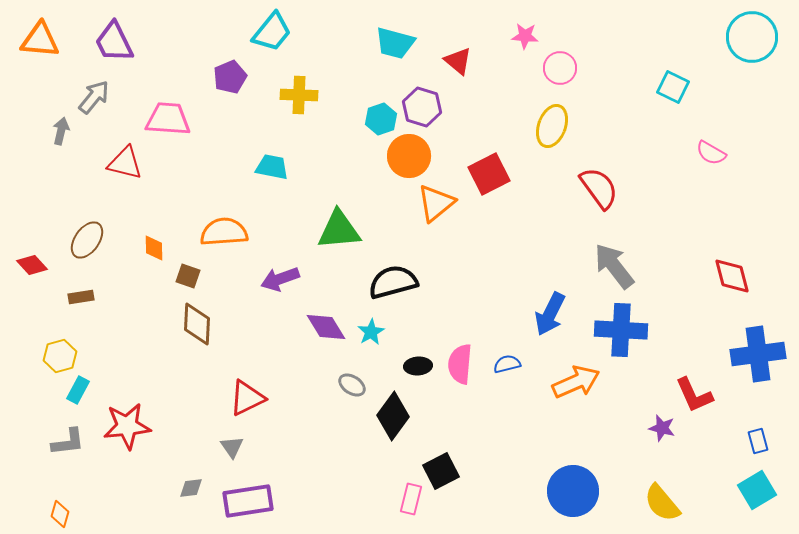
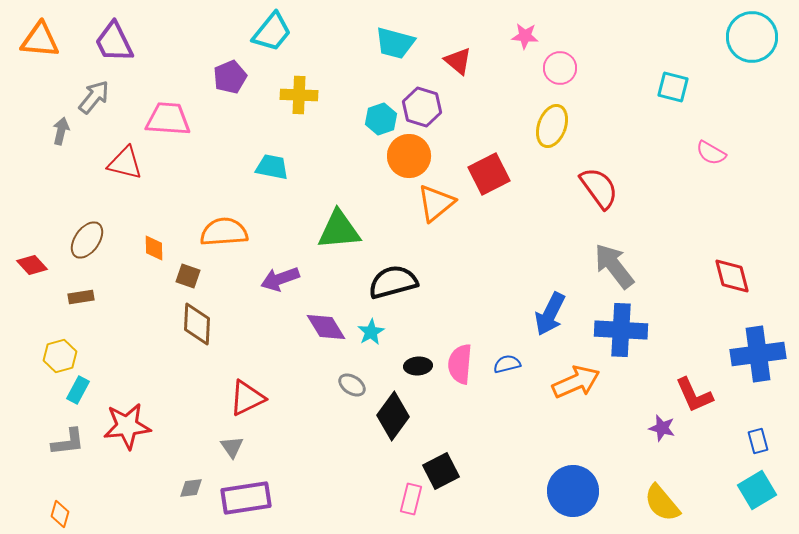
cyan square at (673, 87): rotated 12 degrees counterclockwise
purple rectangle at (248, 501): moved 2 px left, 3 px up
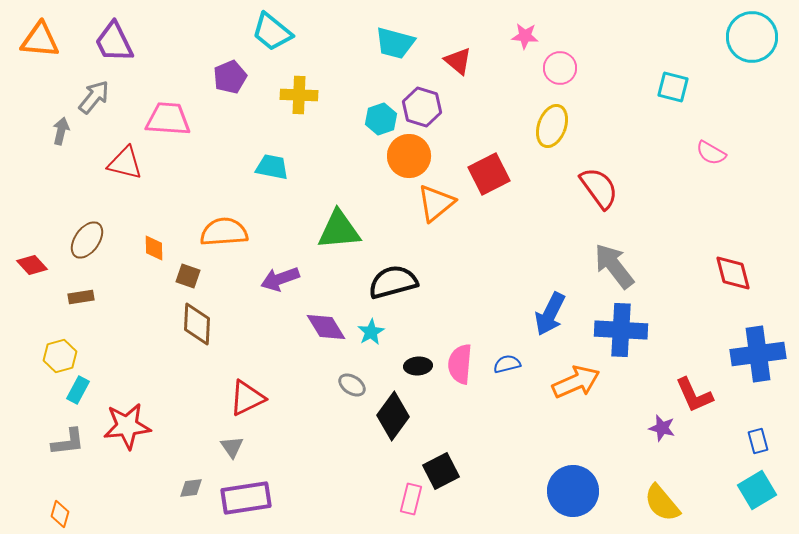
cyan trapezoid at (272, 32): rotated 90 degrees clockwise
red diamond at (732, 276): moved 1 px right, 3 px up
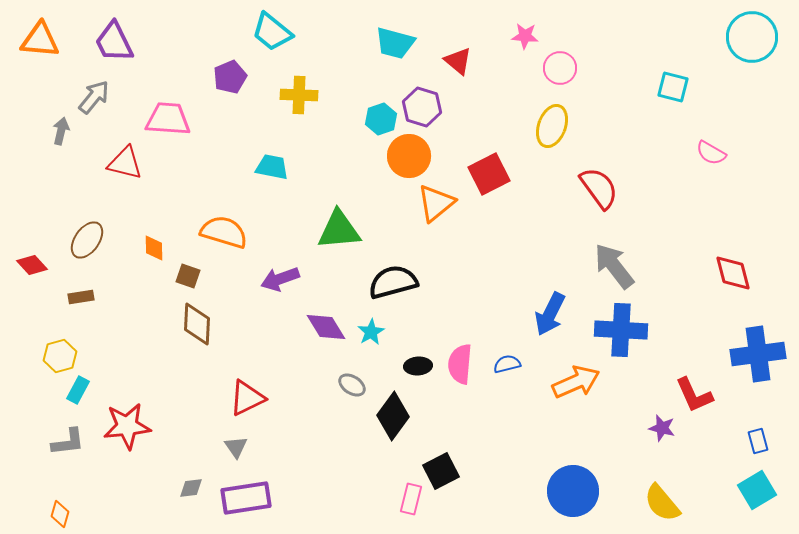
orange semicircle at (224, 232): rotated 21 degrees clockwise
gray triangle at (232, 447): moved 4 px right
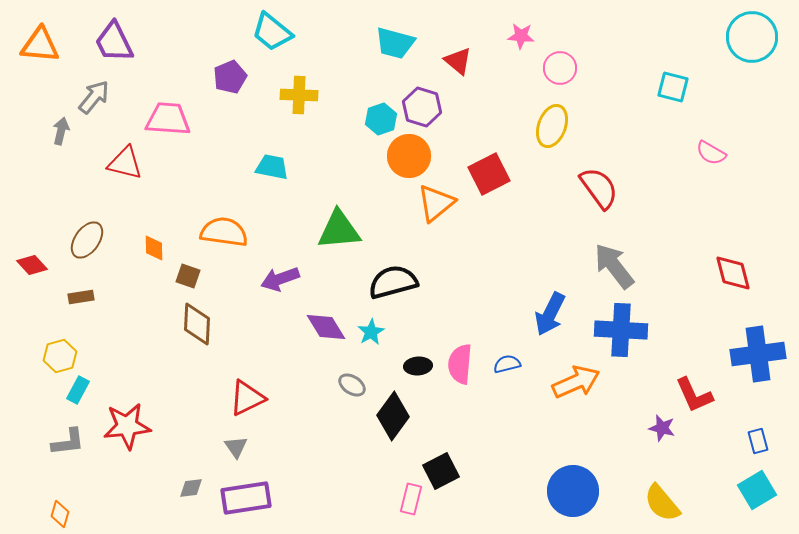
pink star at (525, 36): moved 4 px left
orange triangle at (40, 40): moved 5 px down
orange semicircle at (224, 232): rotated 9 degrees counterclockwise
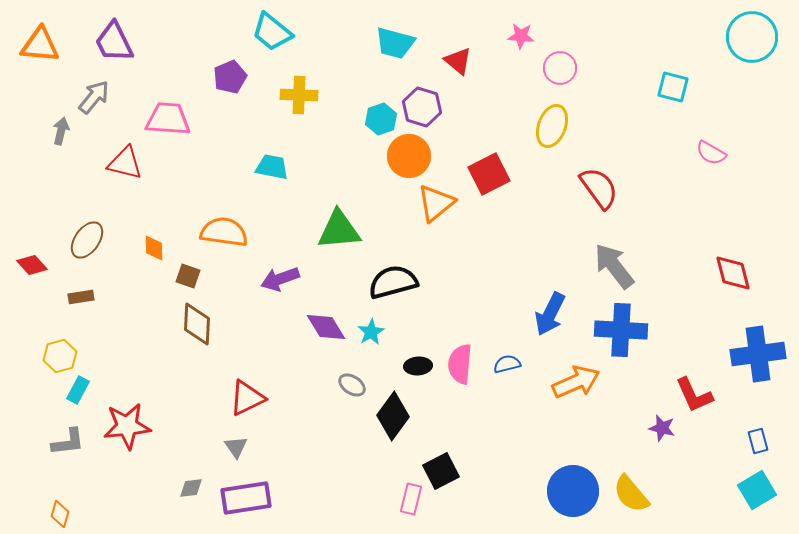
yellow semicircle at (662, 503): moved 31 px left, 9 px up
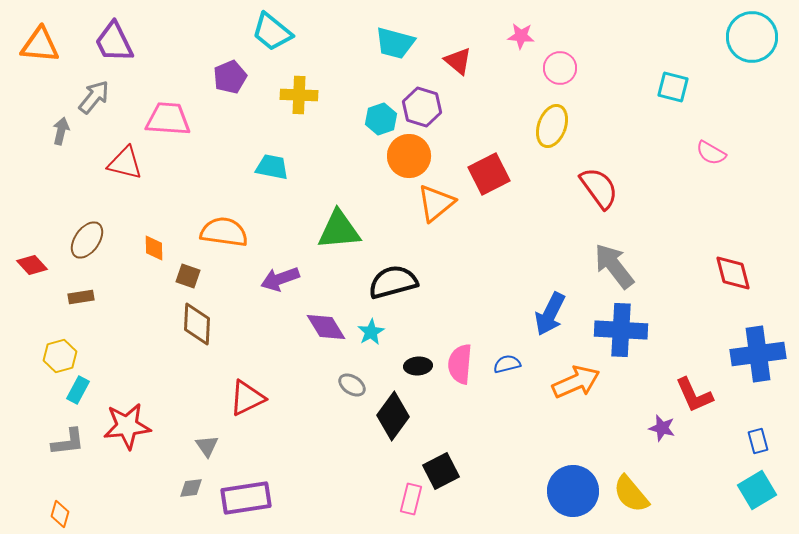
gray triangle at (236, 447): moved 29 px left, 1 px up
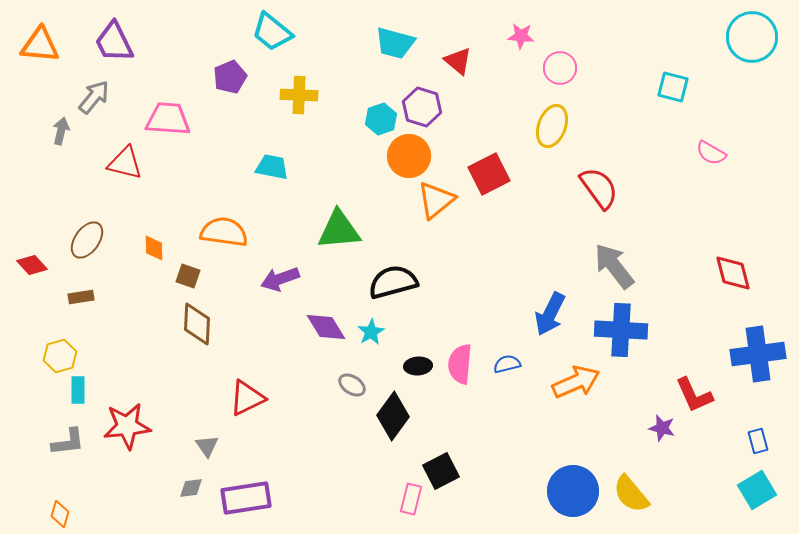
orange triangle at (436, 203): moved 3 px up
cyan rectangle at (78, 390): rotated 28 degrees counterclockwise
